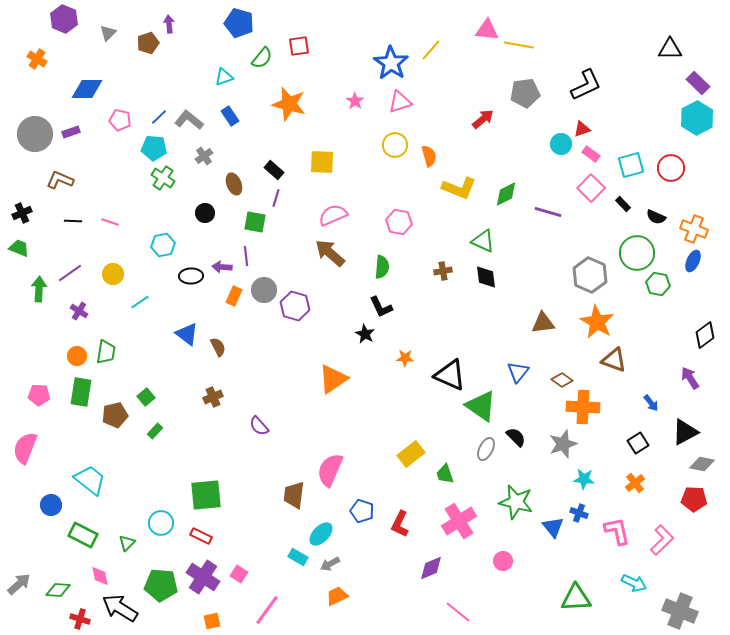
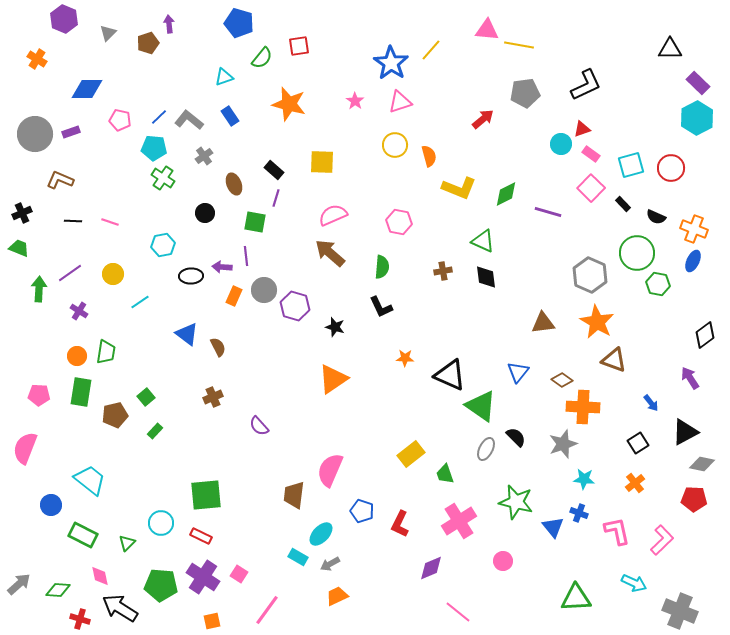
black star at (365, 334): moved 30 px left, 7 px up; rotated 12 degrees counterclockwise
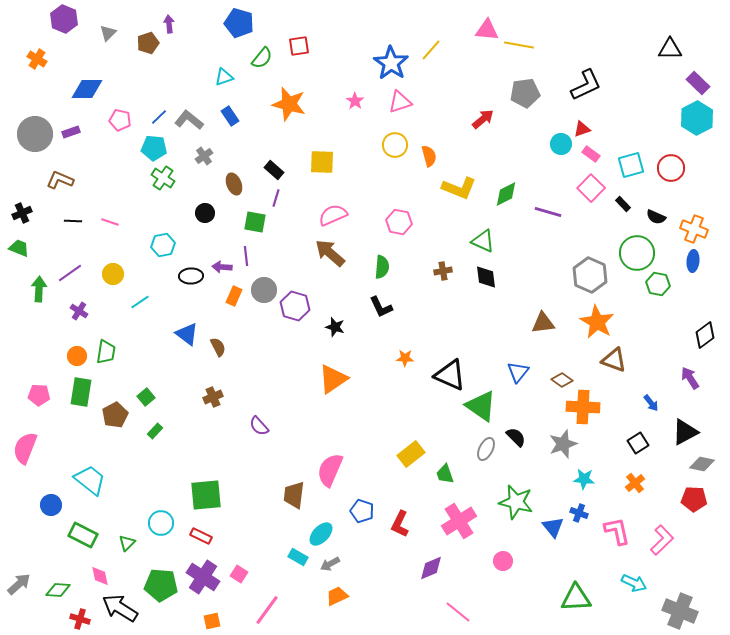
blue ellipse at (693, 261): rotated 20 degrees counterclockwise
brown pentagon at (115, 415): rotated 15 degrees counterclockwise
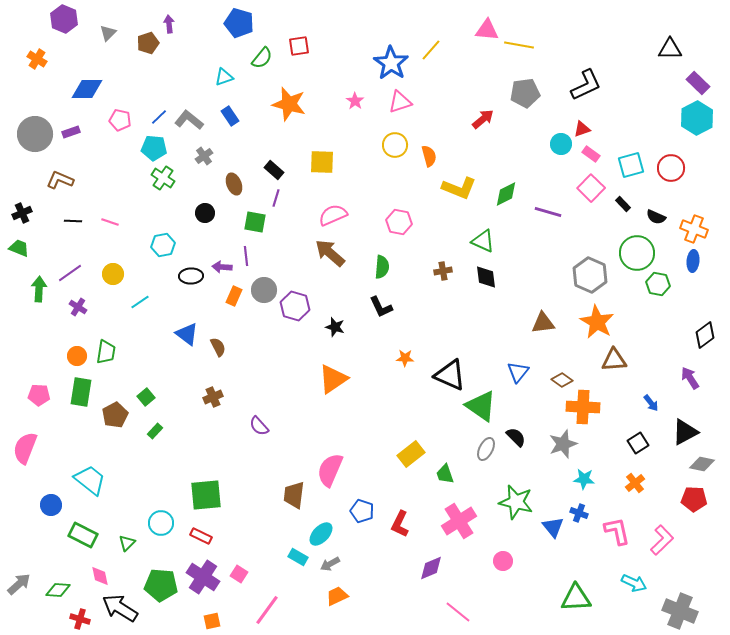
purple cross at (79, 311): moved 1 px left, 4 px up
brown triangle at (614, 360): rotated 24 degrees counterclockwise
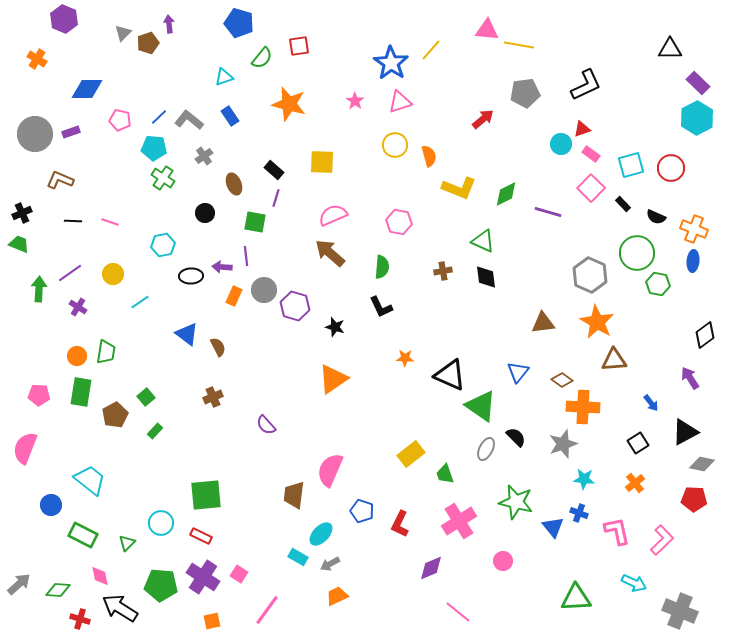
gray triangle at (108, 33): moved 15 px right
green trapezoid at (19, 248): moved 4 px up
purple semicircle at (259, 426): moved 7 px right, 1 px up
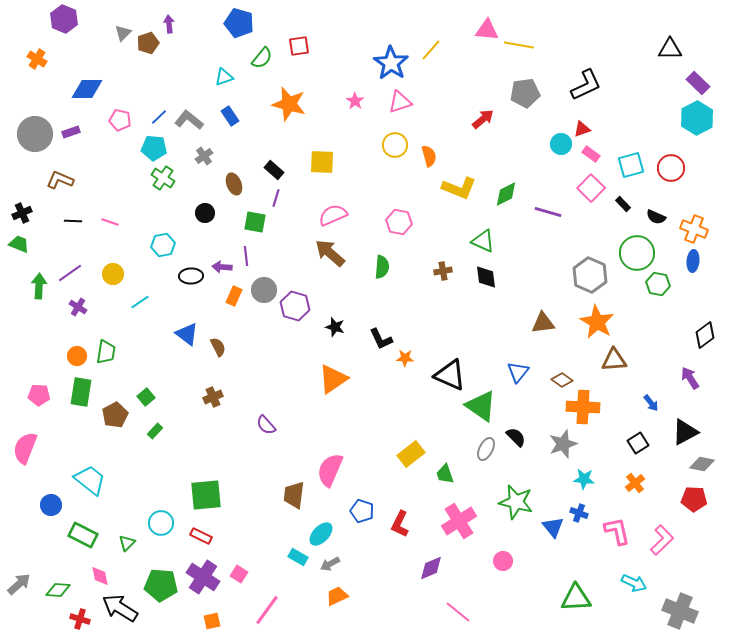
green arrow at (39, 289): moved 3 px up
black L-shape at (381, 307): moved 32 px down
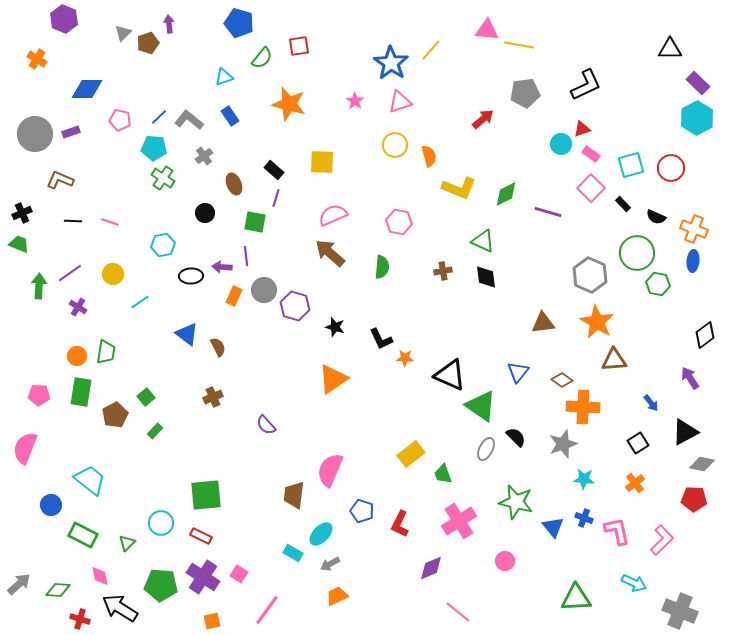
green trapezoid at (445, 474): moved 2 px left
blue cross at (579, 513): moved 5 px right, 5 px down
cyan rectangle at (298, 557): moved 5 px left, 4 px up
pink circle at (503, 561): moved 2 px right
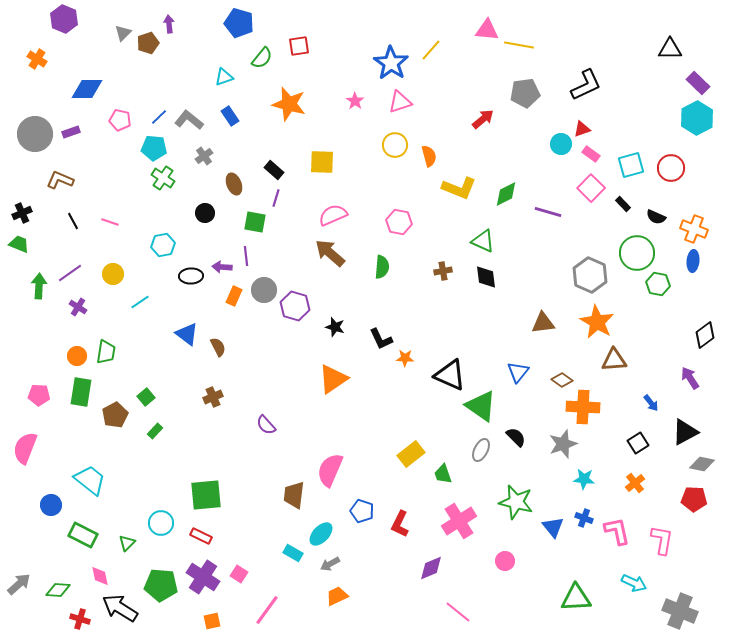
black line at (73, 221): rotated 60 degrees clockwise
gray ellipse at (486, 449): moved 5 px left, 1 px down
pink L-shape at (662, 540): rotated 36 degrees counterclockwise
